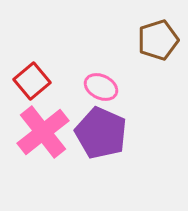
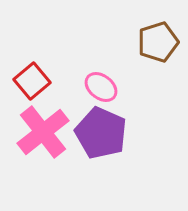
brown pentagon: moved 2 px down
pink ellipse: rotated 12 degrees clockwise
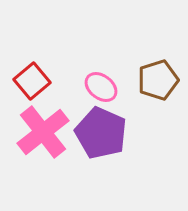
brown pentagon: moved 38 px down
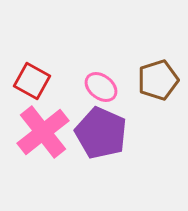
red square: rotated 21 degrees counterclockwise
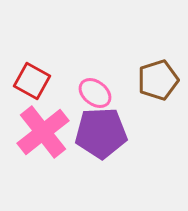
pink ellipse: moved 6 px left, 6 px down
purple pentagon: rotated 27 degrees counterclockwise
